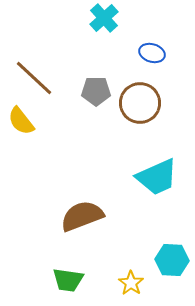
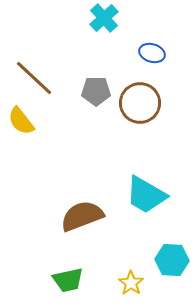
cyan trapezoid: moved 11 px left, 18 px down; rotated 54 degrees clockwise
green trapezoid: rotated 20 degrees counterclockwise
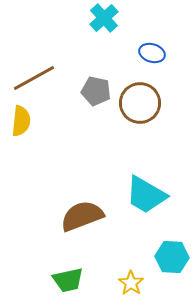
brown line: rotated 72 degrees counterclockwise
gray pentagon: rotated 12 degrees clockwise
yellow semicircle: rotated 136 degrees counterclockwise
cyan hexagon: moved 3 px up
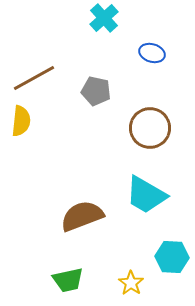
brown circle: moved 10 px right, 25 px down
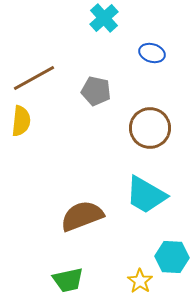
yellow star: moved 9 px right, 2 px up
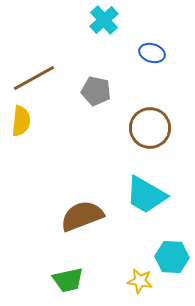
cyan cross: moved 2 px down
yellow star: rotated 25 degrees counterclockwise
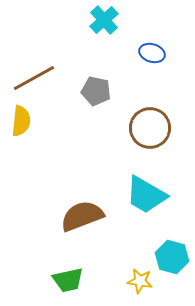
cyan hexagon: rotated 12 degrees clockwise
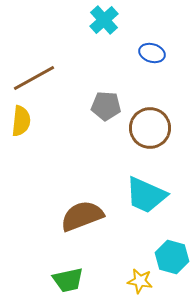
gray pentagon: moved 10 px right, 15 px down; rotated 8 degrees counterclockwise
cyan trapezoid: rotated 6 degrees counterclockwise
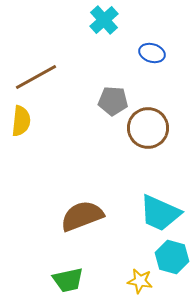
brown line: moved 2 px right, 1 px up
gray pentagon: moved 7 px right, 5 px up
brown circle: moved 2 px left
cyan trapezoid: moved 14 px right, 18 px down
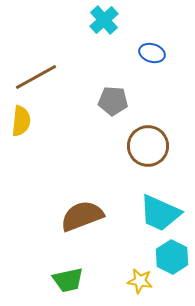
brown circle: moved 18 px down
cyan hexagon: rotated 12 degrees clockwise
